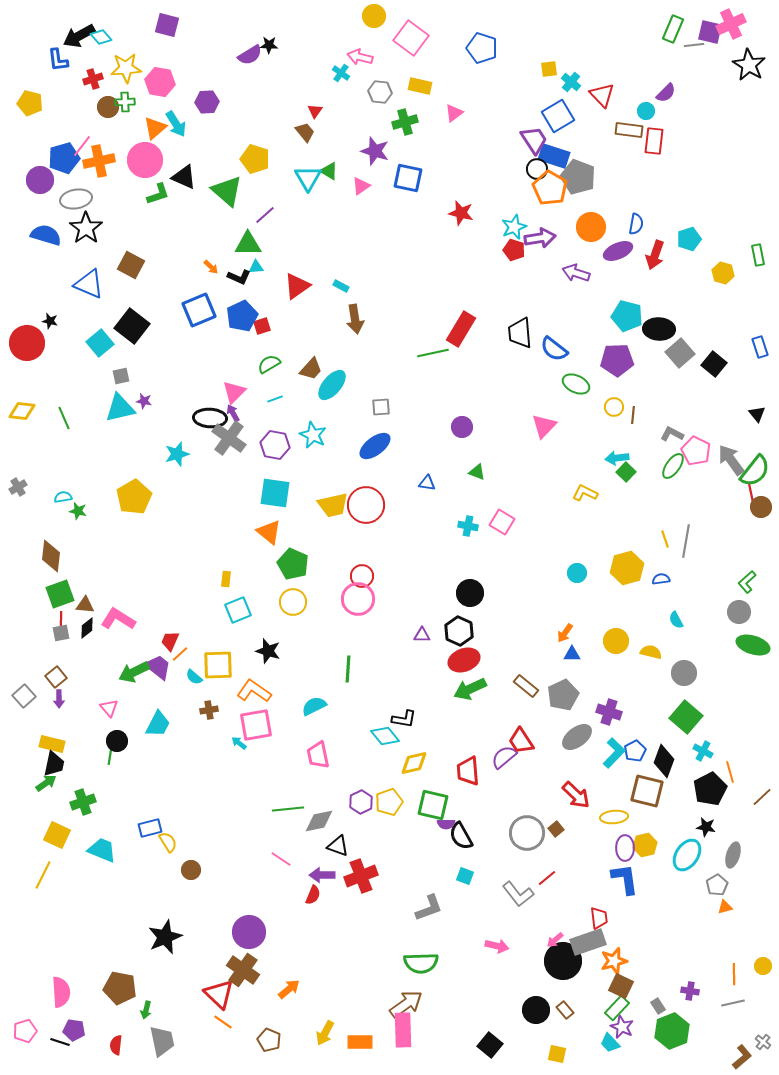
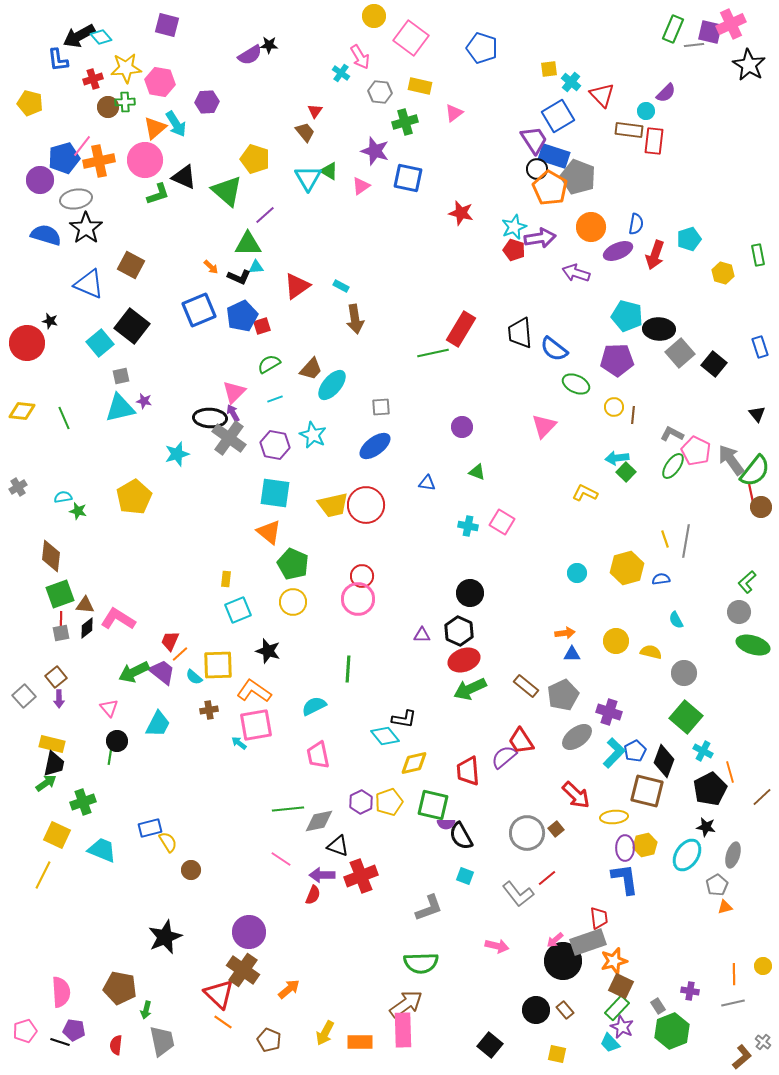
pink arrow at (360, 57): rotated 135 degrees counterclockwise
orange arrow at (565, 633): rotated 132 degrees counterclockwise
purple trapezoid at (158, 667): moved 4 px right, 5 px down
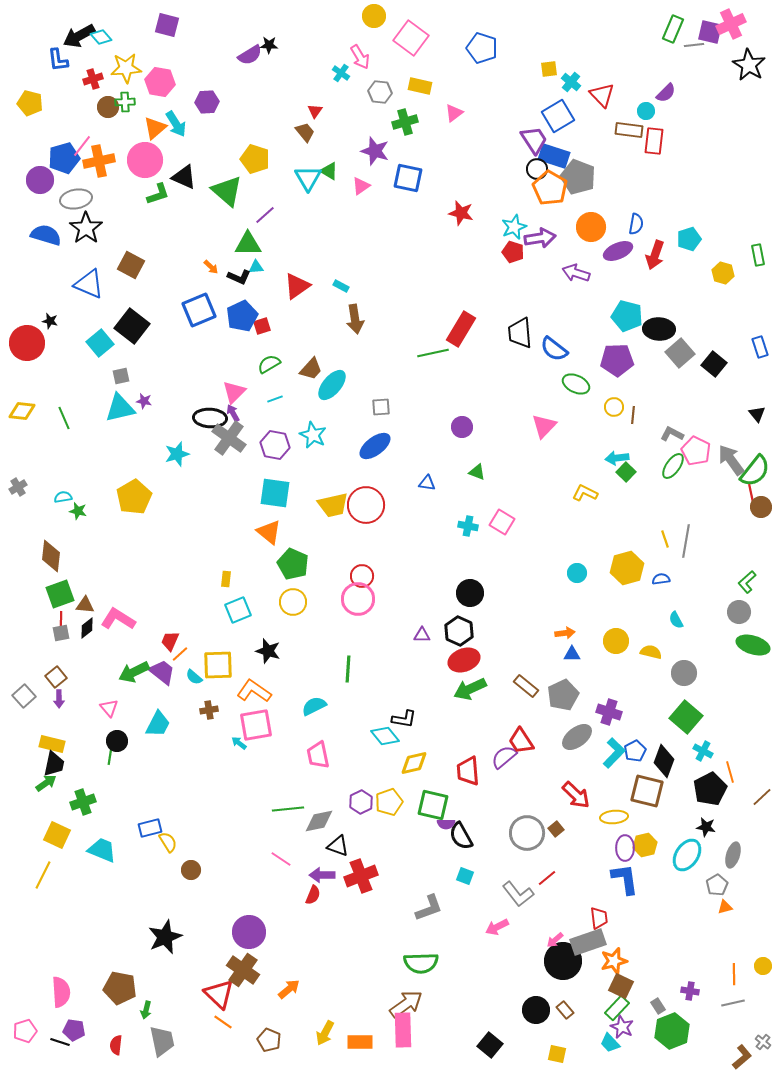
red pentagon at (514, 250): moved 1 px left, 2 px down
pink arrow at (497, 946): moved 19 px up; rotated 140 degrees clockwise
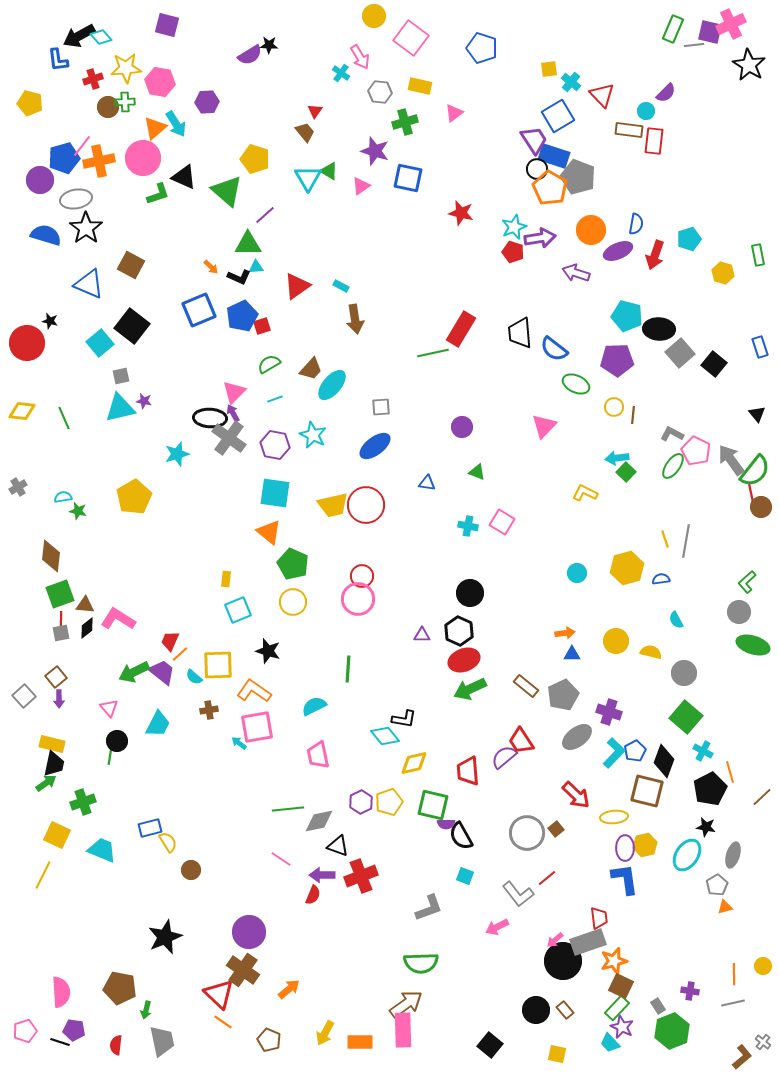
pink circle at (145, 160): moved 2 px left, 2 px up
orange circle at (591, 227): moved 3 px down
pink square at (256, 725): moved 1 px right, 2 px down
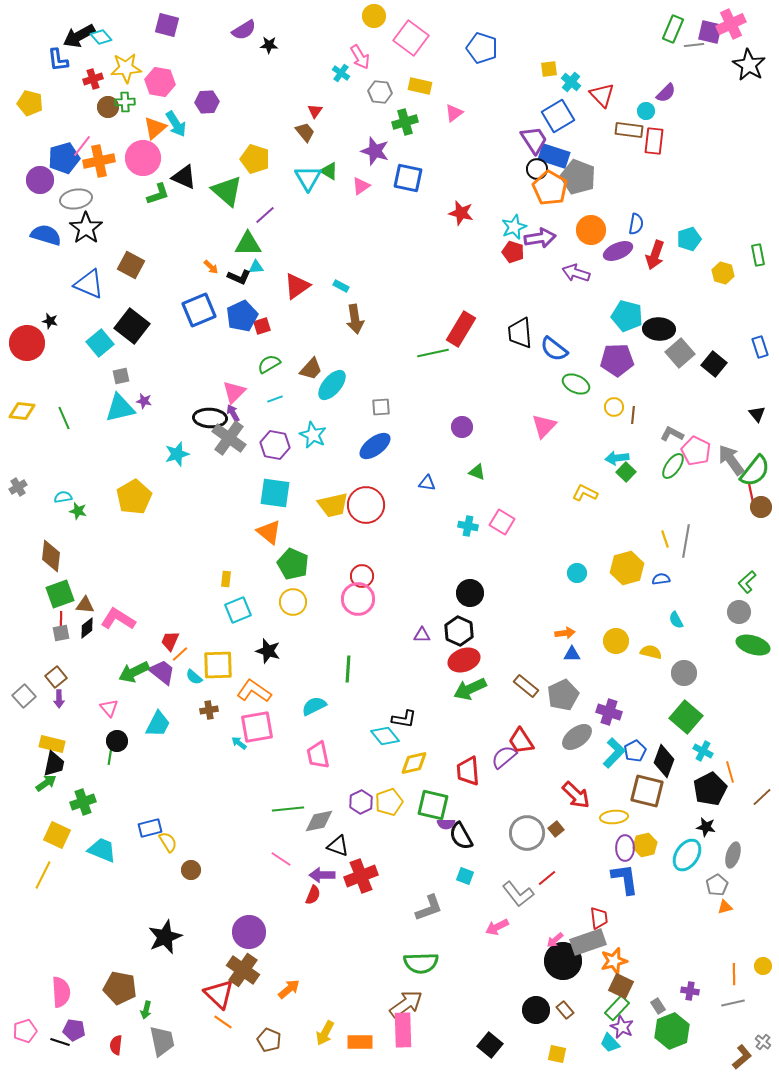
purple semicircle at (250, 55): moved 6 px left, 25 px up
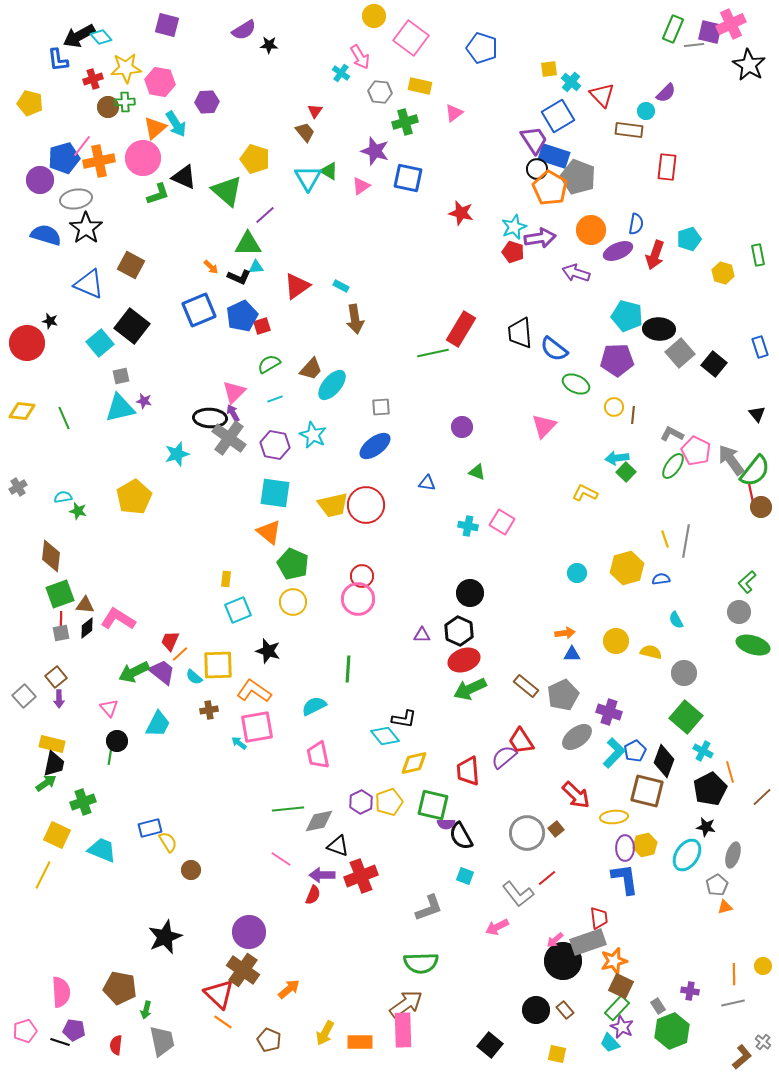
red rectangle at (654, 141): moved 13 px right, 26 px down
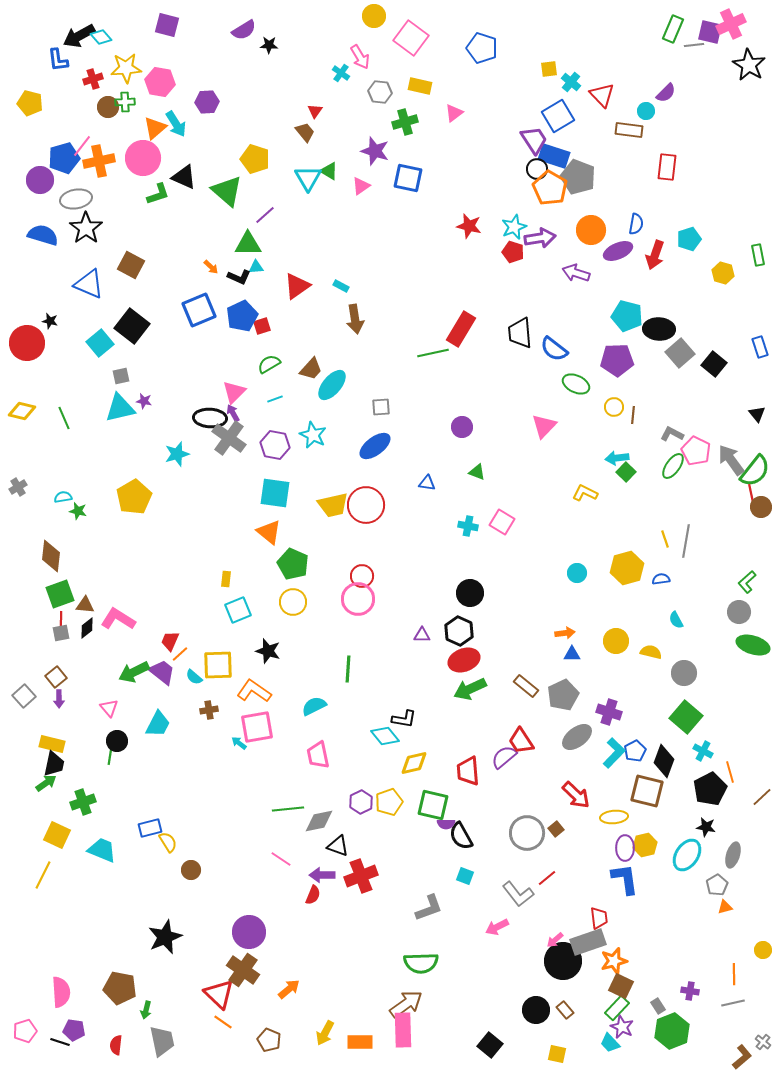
red star at (461, 213): moved 8 px right, 13 px down
blue semicircle at (46, 235): moved 3 px left
yellow diamond at (22, 411): rotated 8 degrees clockwise
yellow circle at (763, 966): moved 16 px up
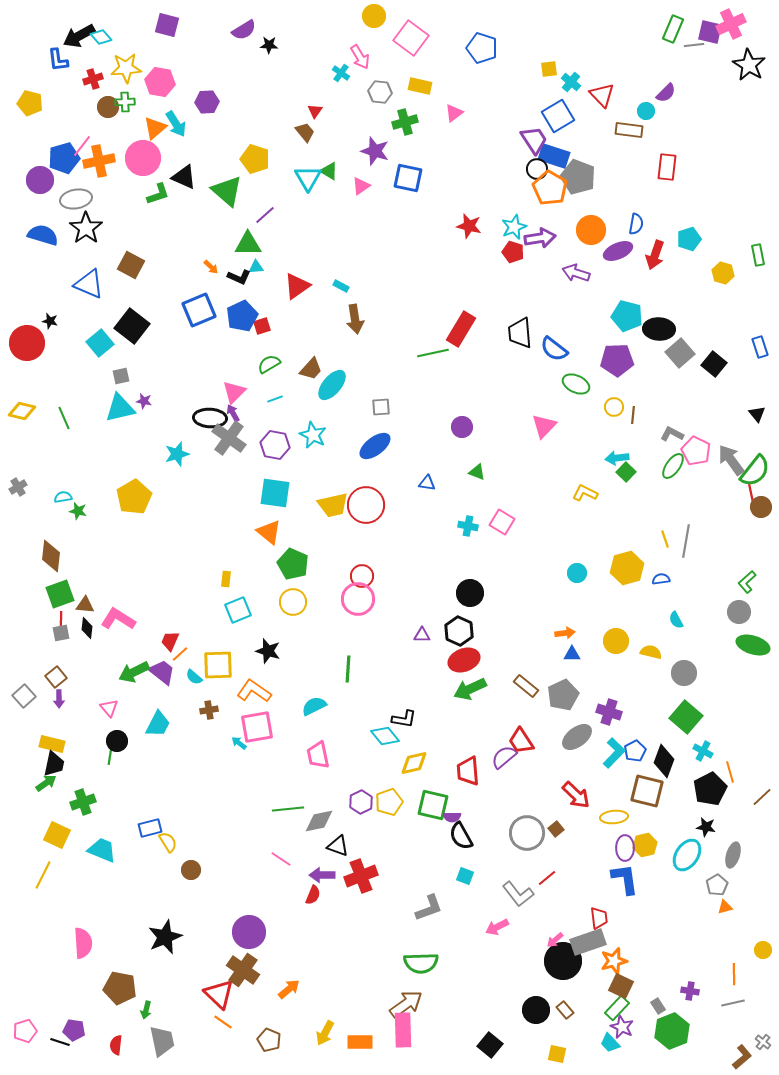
black diamond at (87, 628): rotated 45 degrees counterclockwise
purple semicircle at (446, 824): moved 6 px right, 7 px up
pink semicircle at (61, 992): moved 22 px right, 49 px up
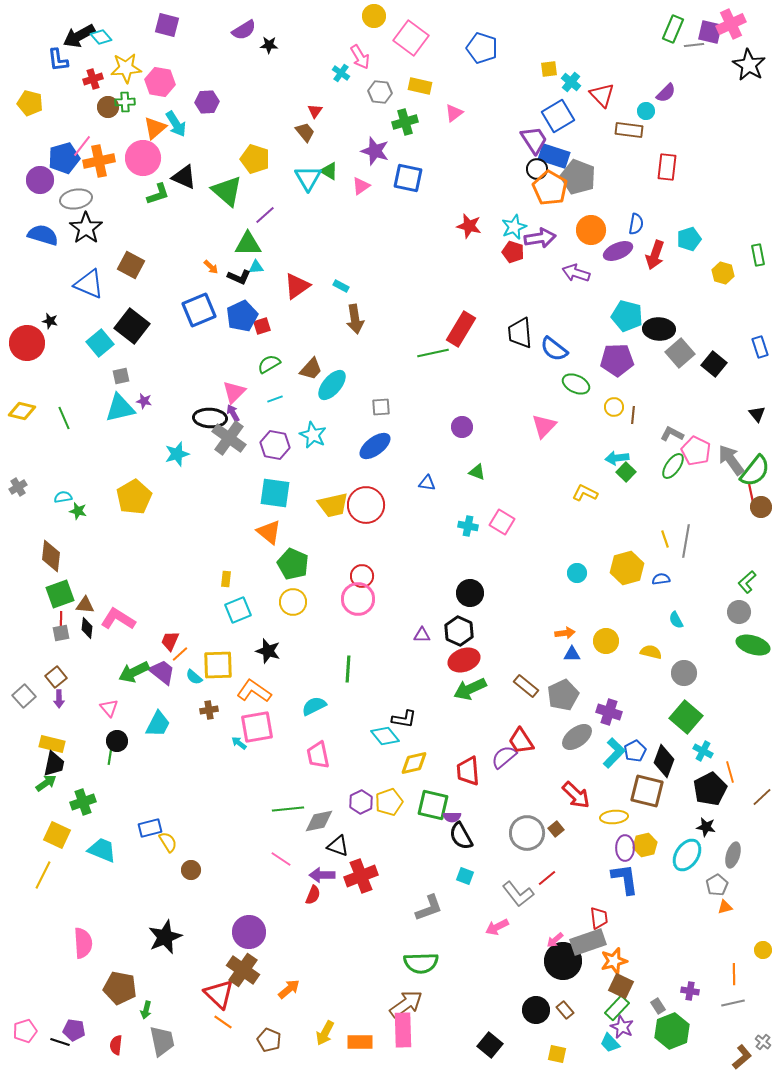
yellow circle at (616, 641): moved 10 px left
